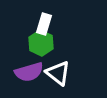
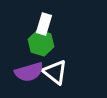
green hexagon: rotated 10 degrees counterclockwise
white triangle: moved 3 px left, 1 px up
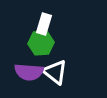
green hexagon: rotated 20 degrees counterclockwise
purple semicircle: rotated 20 degrees clockwise
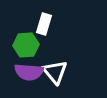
green hexagon: moved 15 px left, 2 px down
white triangle: rotated 12 degrees clockwise
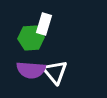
green hexagon: moved 5 px right, 7 px up
purple semicircle: moved 2 px right, 2 px up
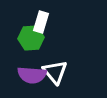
white rectangle: moved 3 px left, 2 px up
purple semicircle: moved 1 px right, 5 px down
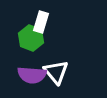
green hexagon: rotated 25 degrees clockwise
white triangle: moved 1 px right
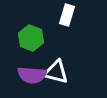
white rectangle: moved 26 px right, 7 px up
white triangle: rotated 36 degrees counterclockwise
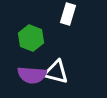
white rectangle: moved 1 px right, 1 px up
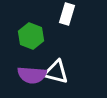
white rectangle: moved 1 px left
green hexagon: moved 2 px up
